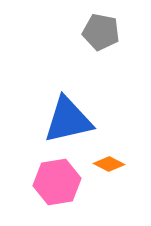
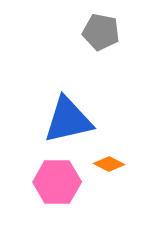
pink hexagon: rotated 9 degrees clockwise
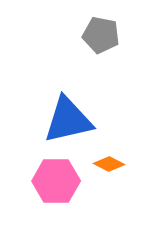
gray pentagon: moved 3 px down
pink hexagon: moved 1 px left, 1 px up
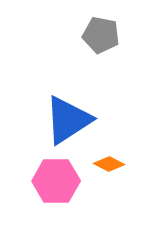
blue triangle: rotated 20 degrees counterclockwise
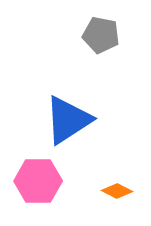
orange diamond: moved 8 px right, 27 px down
pink hexagon: moved 18 px left
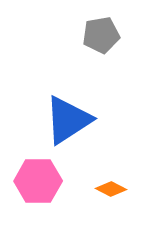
gray pentagon: rotated 21 degrees counterclockwise
orange diamond: moved 6 px left, 2 px up
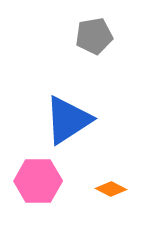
gray pentagon: moved 7 px left, 1 px down
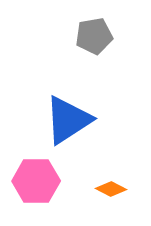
pink hexagon: moved 2 px left
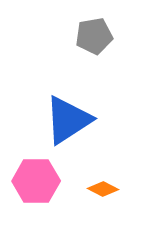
orange diamond: moved 8 px left
